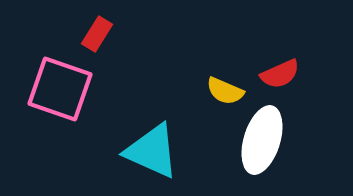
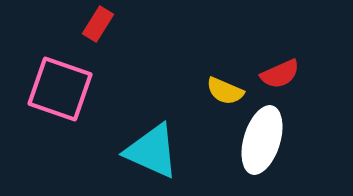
red rectangle: moved 1 px right, 10 px up
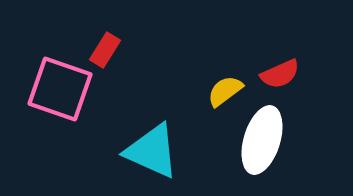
red rectangle: moved 7 px right, 26 px down
yellow semicircle: rotated 120 degrees clockwise
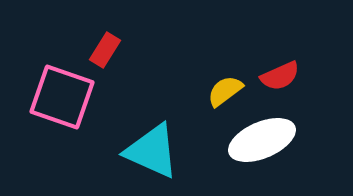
red semicircle: moved 2 px down
pink square: moved 2 px right, 8 px down
white ellipse: rotated 50 degrees clockwise
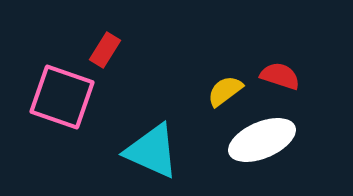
red semicircle: rotated 138 degrees counterclockwise
